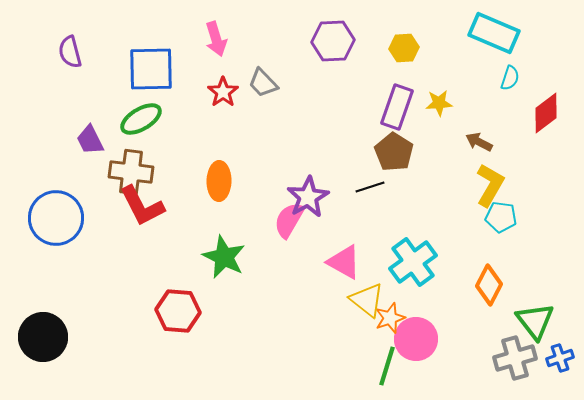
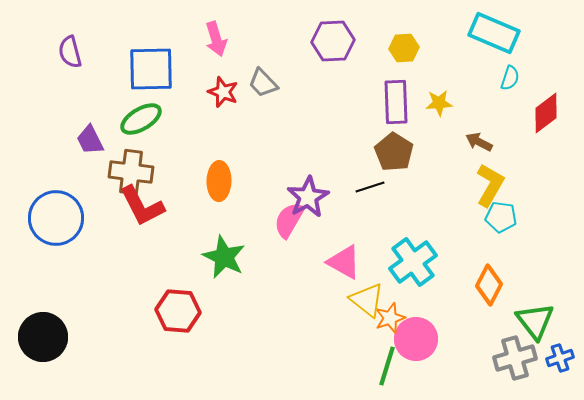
red star: rotated 16 degrees counterclockwise
purple rectangle: moved 1 px left, 5 px up; rotated 21 degrees counterclockwise
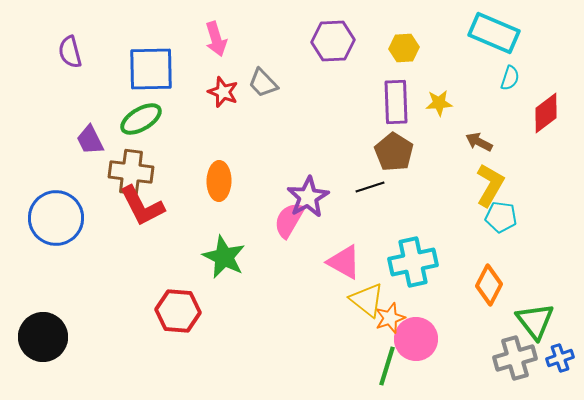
cyan cross: rotated 24 degrees clockwise
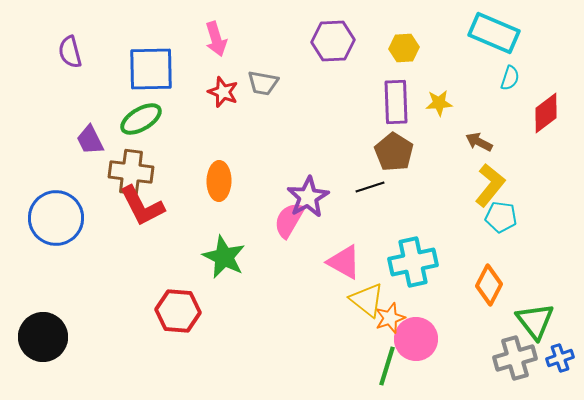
gray trapezoid: rotated 36 degrees counterclockwise
yellow L-shape: rotated 9 degrees clockwise
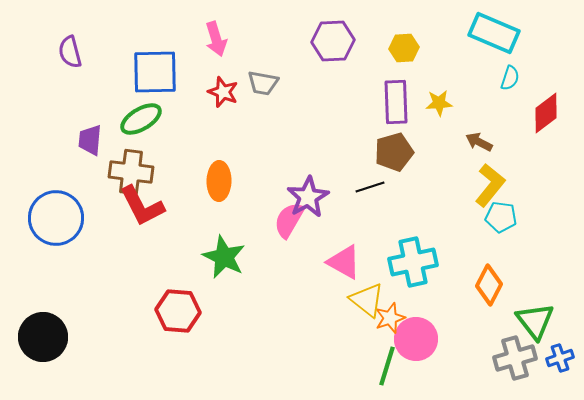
blue square: moved 4 px right, 3 px down
purple trapezoid: rotated 32 degrees clockwise
brown pentagon: rotated 24 degrees clockwise
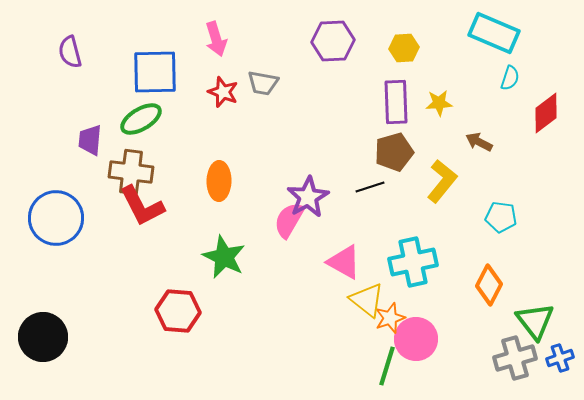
yellow L-shape: moved 48 px left, 4 px up
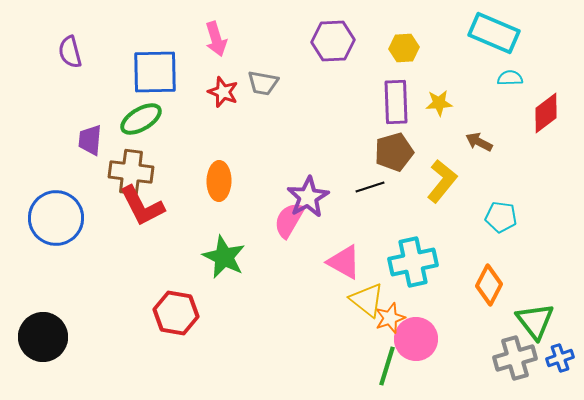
cyan semicircle: rotated 110 degrees counterclockwise
red hexagon: moved 2 px left, 2 px down; rotated 6 degrees clockwise
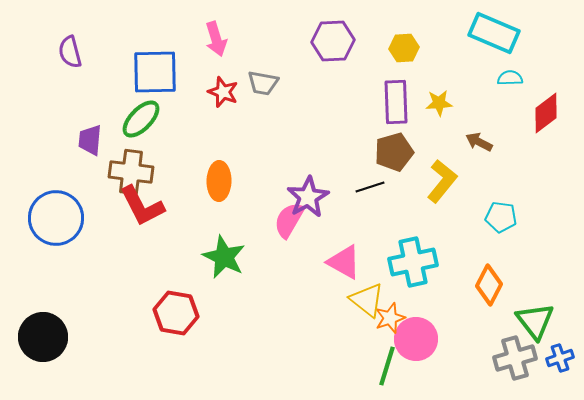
green ellipse: rotated 15 degrees counterclockwise
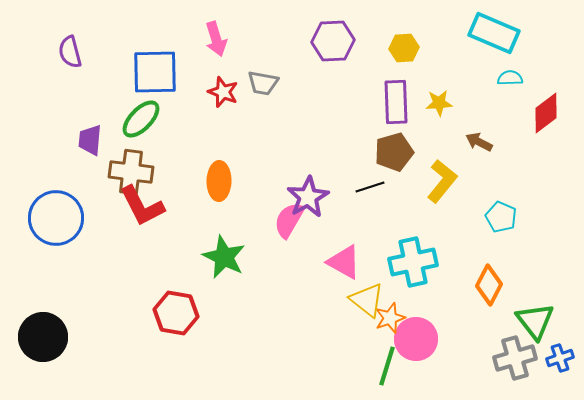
cyan pentagon: rotated 16 degrees clockwise
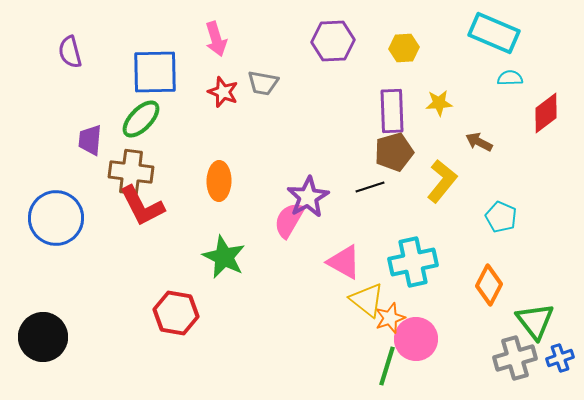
purple rectangle: moved 4 px left, 9 px down
